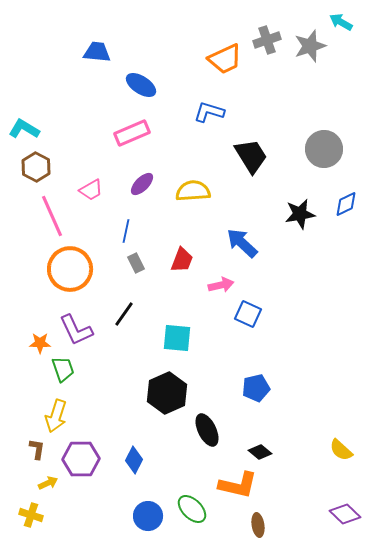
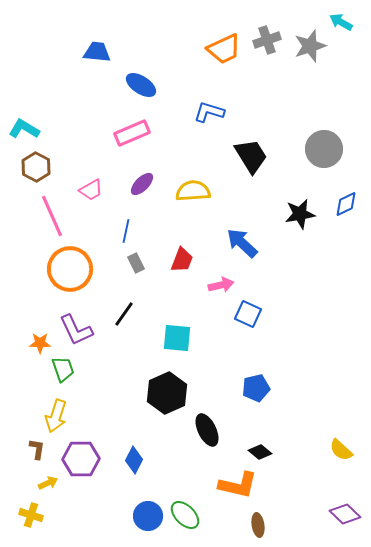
orange trapezoid at (225, 59): moved 1 px left, 10 px up
green ellipse at (192, 509): moved 7 px left, 6 px down
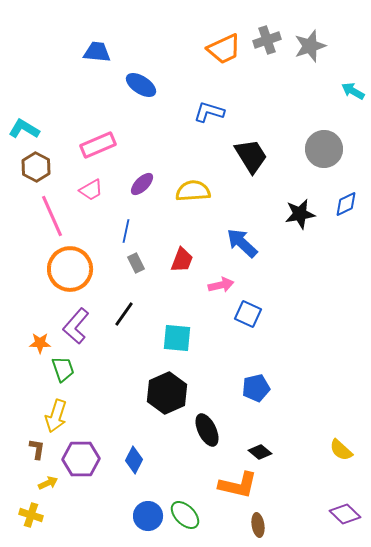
cyan arrow at (341, 22): moved 12 px right, 69 px down
pink rectangle at (132, 133): moved 34 px left, 12 px down
purple L-shape at (76, 330): moved 4 px up; rotated 66 degrees clockwise
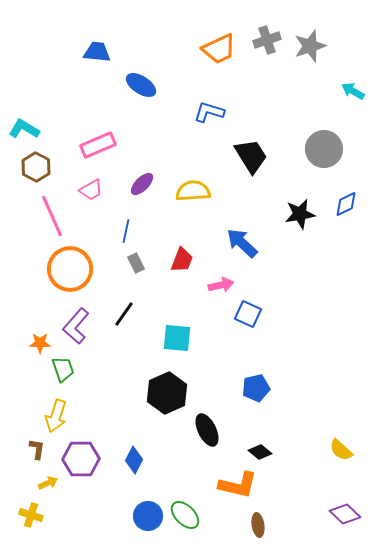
orange trapezoid at (224, 49): moved 5 px left
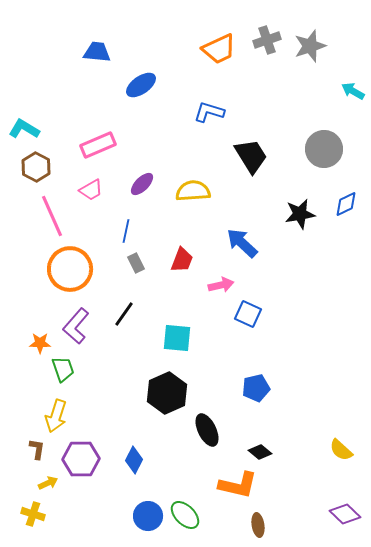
blue ellipse at (141, 85): rotated 68 degrees counterclockwise
yellow cross at (31, 515): moved 2 px right, 1 px up
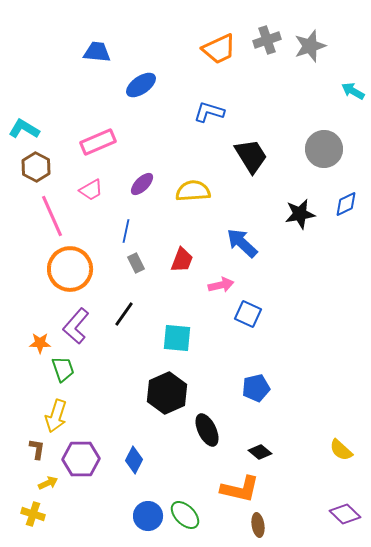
pink rectangle at (98, 145): moved 3 px up
orange L-shape at (238, 485): moved 2 px right, 4 px down
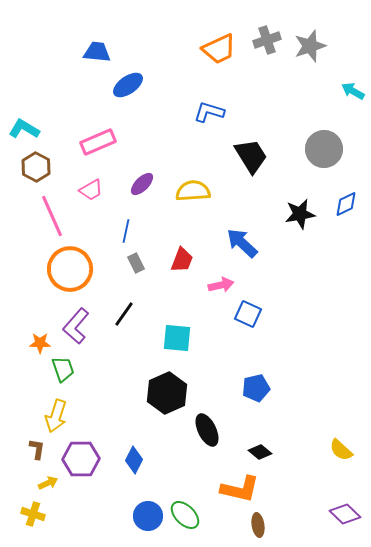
blue ellipse at (141, 85): moved 13 px left
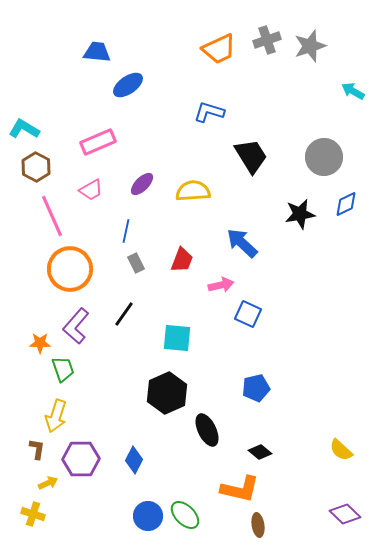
gray circle at (324, 149): moved 8 px down
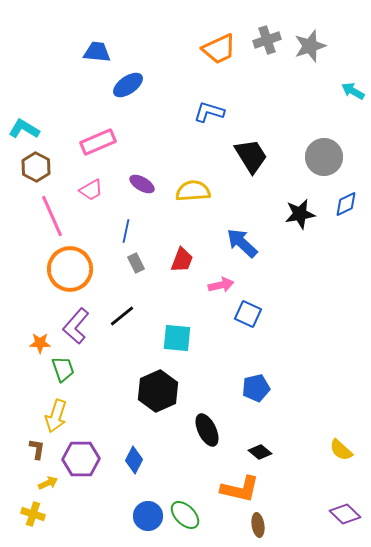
purple ellipse at (142, 184): rotated 75 degrees clockwise
black line at (124, 314): moved 2 px left, 2 px down; rotated 16 degrees clockwise
black hexagon at (167, 393): moved 9 px left, 2 px up
